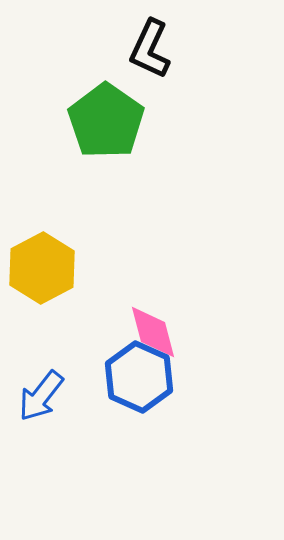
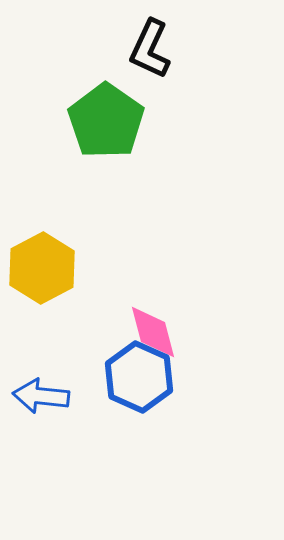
blue arrow: rotated 58 degrees clockwise
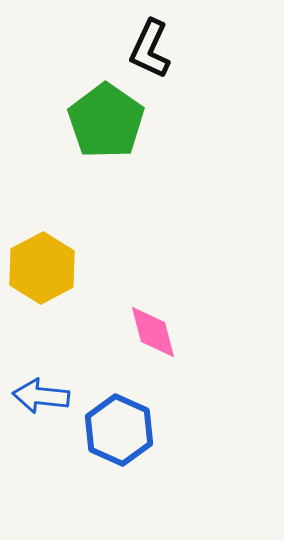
blue hexagon: moved 20 px left, 53 px down
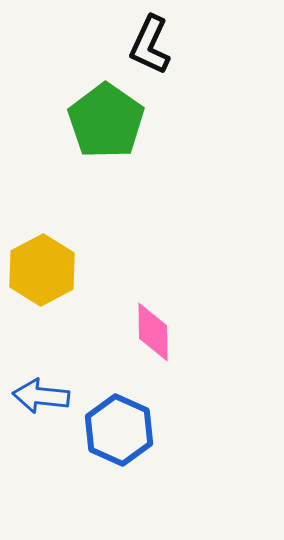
black L-shape: moved 4 px up
yellow hexagon: moved 2 px down
pink diamond: rotated 14 degrees clockwise
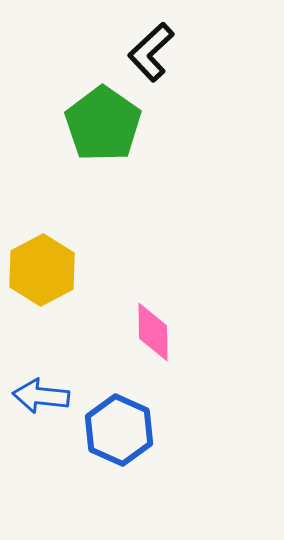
black L-shape: moved 1 px right, 7 px down; rotated 22 degrees clockwise
green pentagon: moved 3 px left, 3 px down
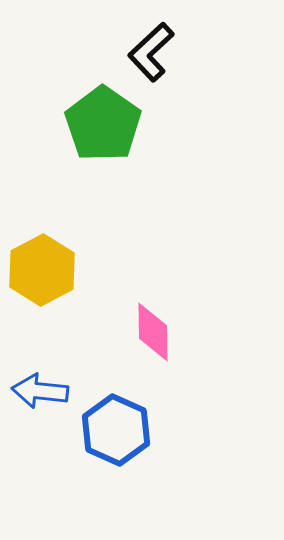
blue arrow: moved 1 px left, 5 px up
blue hexagon: moved 3 px left
